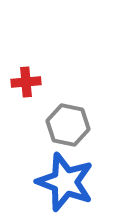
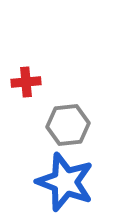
gray hexagon: rotated 18 degrees counterclockwise
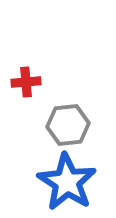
blue star: moved 2 px right; rotated 12 degrees clockwise
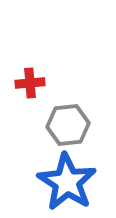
red cross: moved 4 px right, 1 px down
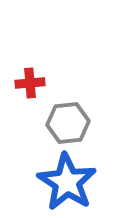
gray hexagon: moved 2 px up
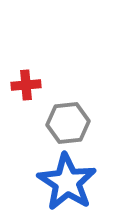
red cross: moved 4 px left, 2 px down
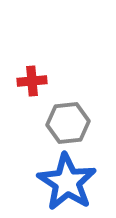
red cross: moved 6 px right, 4 px up
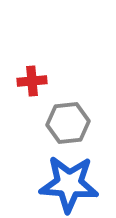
blue star: moved 2 px right, 2 px down; rotated 28 degrees counterclockwise
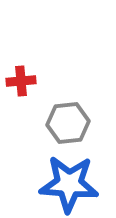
red cross: moved 11 px left
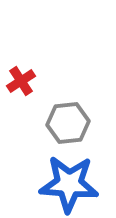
red cross: rotated 28 degrees counterclockwise
